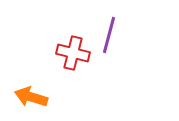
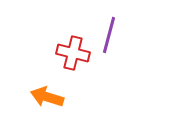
orange arrow: moved 16 px right
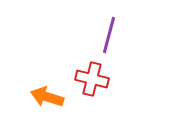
red cross: moved 19 px right, 26 px down
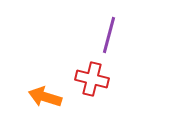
orange arrow: moved 2 px left
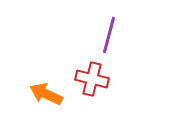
orange arrow: moved 1 px right, 3 px up; rotated 8 degrees clockwise
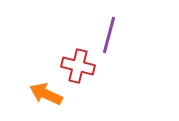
red cross: moved 14 px left, 13 px up
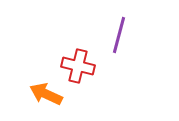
purple line: moved 10 px right
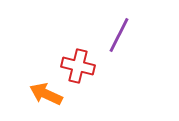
purple line: rotated 12 degrees clockwise
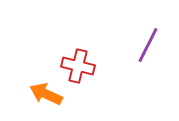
purple line: moved 29 px right, 10 px down
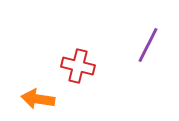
orange arrow: moved 8 px left, 5 px down; rotated 16 degrees counterclockwise
